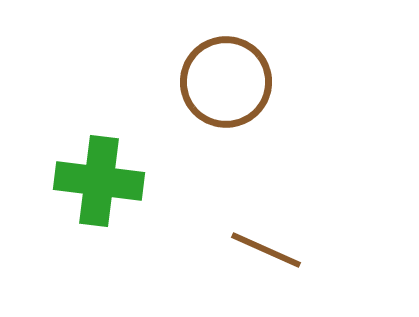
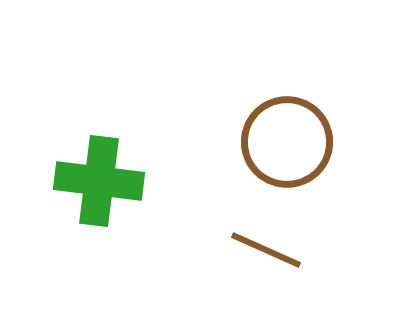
brown circle: moved 61 px right, 60 px down
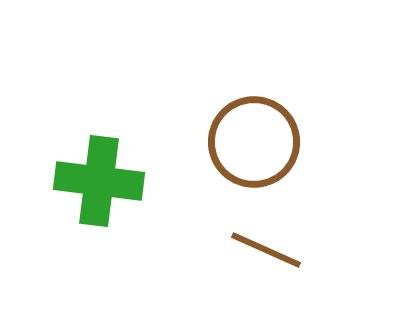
brown circle: moved 33 px left
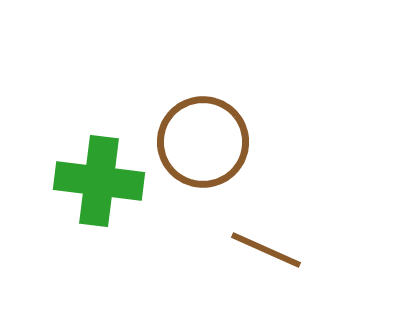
brown circle: moved 51 px left
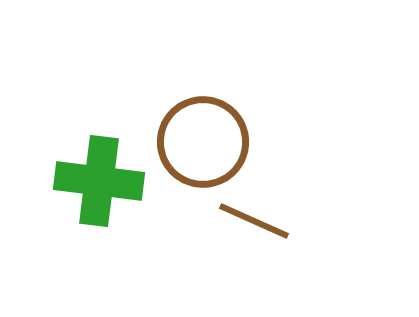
brown line: moved 12 px left, 29 px up
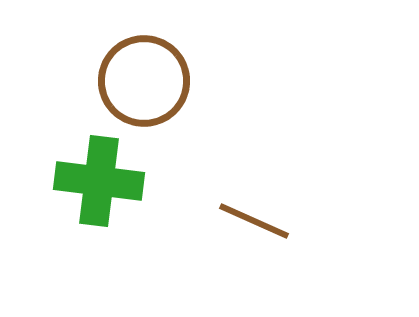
brown circle: moved 59 px left, 61 px up
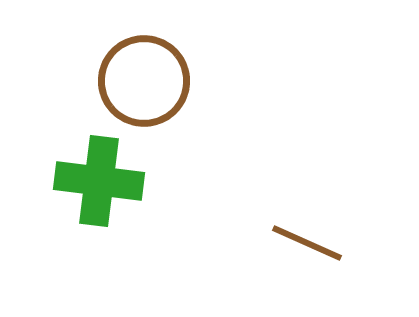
brown line: moved 53 px right, 22 px down
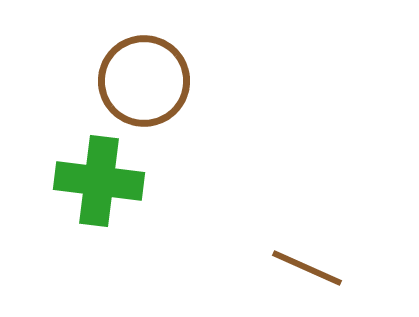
brown line: moved 25 px down
